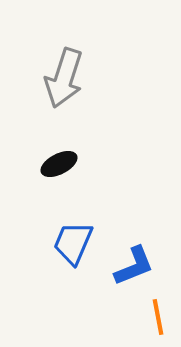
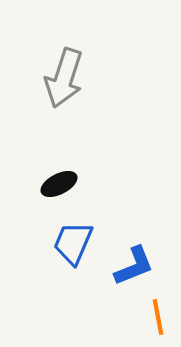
black ellipse: moved 20 px down
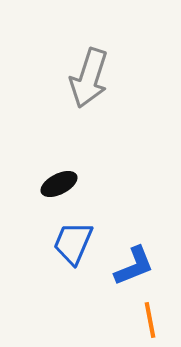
gray arrow: moved 25 px right
orange line: moved 8 px left, 3 px down
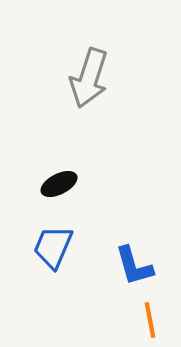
blue trapezoid: moved 20 px left, 4 px down
blue L-shape: rotated 96 degrees clockwise
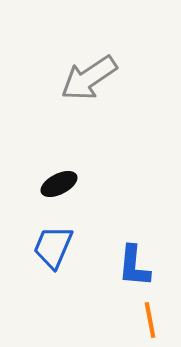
gray arrow: rotated 38 degrees clockwise
blue L-shape: rotated 21 degrees clockwise
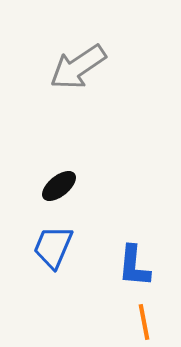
gray arrow: moved 11 px left, 11 px up
black ellipse: moved 2 px down; rotated 12 degrees counterclockwise
orange line: moved 6 px left, 2 px down
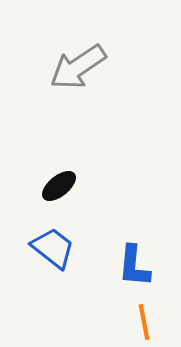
blue trapezoid: moved 1 px down; rotated 105 degrees clockwise
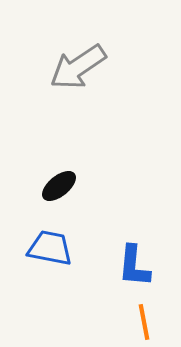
blue trapezoid: moved 3 px left; rotated 27 degrees counterclockwise
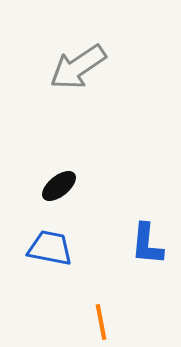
blue L-shape: moved 13 px right, 22 px up
orange line: moved 43 px left
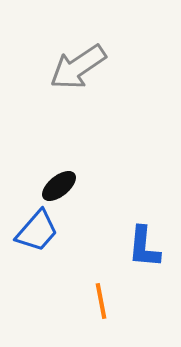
blue L-shape: moved 3 px left, 3 px down
blue trapezoid: moved 13 px left, 17 px up; rotated 120 degrees clockwise
orange line: moved 21 px up
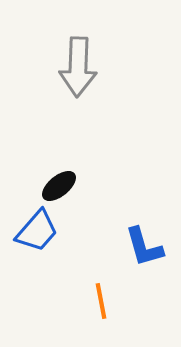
gray arrow: rotated 54 degrees counterclockwise
blue L-shape: rotated 21 degrees counterclockwise
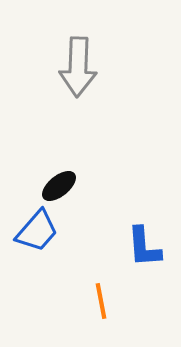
blue L-shape: rotated 12 degrees clockwise
